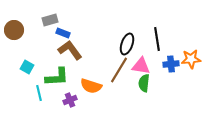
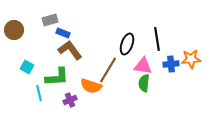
pink triangle: moved 2 px right
brown line: moved 11 px left
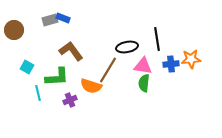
blue rectangle: moved 15 px up
black ellipse: moved 3 px down; rotated 60 degrees clockwise
brown L-shape: moved 1 px right, 1 px down
cyan line: moved 1 px left
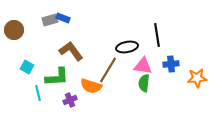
black line: moved 4 px up
orange star: moved 6 px right, 19 px down
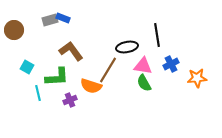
blue cross: rotated 21 degrees counterclockwise
green semicircle: rotated 36 degrees counterclockwise
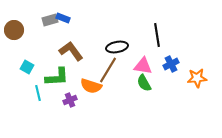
black ellipse: moved 10 px left
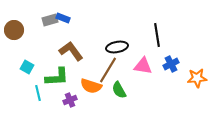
green semicircle: moved 25 px left, 7 px down
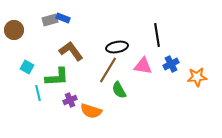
orange star: moved 1 px up
orange semicircle: moved 25 px down
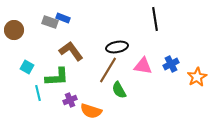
gray rectangle: moved 2 px down; rotated 35 degrees clockwise
black line: moved 2 px left, 16 px up
orange star: rotated 24 degrees counterclockwise
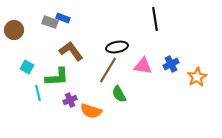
green semicircle: moved 4 px down
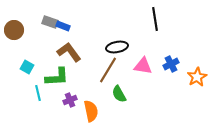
blue rectangle: moved 8 px down
brown L-shape: moved 2 px left, 1 px down
orange semicircle: rotated 120 degrees counterclockwise
